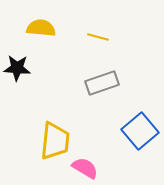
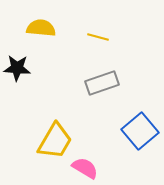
yellow trapezoid: rotated 24 degrees clockwise
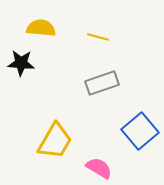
black star: moved 4 px right, 5 px up
pink semicircle: moved 14 px right
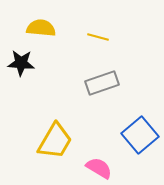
blue square: moved 4 px down
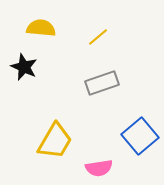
yellow line: rotated 55 degrees counterclockwise
black star: moved 3 px right, 4 px down; rotated 20 degrees clockwise
blue square: moved 1 px down
pink semicircle: rotated 140 degrees clockwise
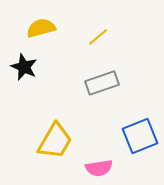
yellow semicircle: rotated 20 degrees counterclockwise
blue square: rotated 18 degrees clockwise
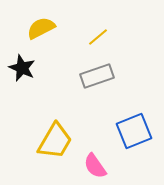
yellow semicircle: rotated 12 degrees counterclockwise
black star: moved 2 px left, 1 px down
gray rectangle: moved 5 px left, 7 px up
blue square: moved 6 px left, 5 px up
pink semicircle: moved 4 px left, 2 px up; rotated 64 degrees clockwise
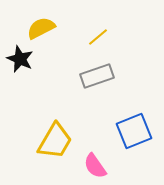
black star: moved 2 px left, 9 px up
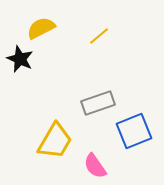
yellow line: moved 1 px right, 1 px up
gray rectangle: moved 1 px right, 27 px down
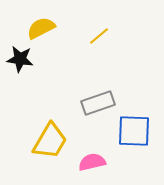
black star: rotated 16 degrees counterclockwise
blue square: rotated 24 degrees clockwise
yellow trapezoid: moved 5 px left
pink semicircle: moved 3 px left, 4 px up; rotated 112 degrees clockwise
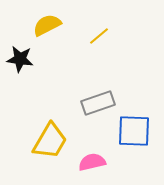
yellow semicircle: moved 6 px right, 3 px up
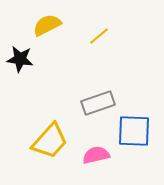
yellow trapezoid: rotated 12 degrees clockwise
pink semicircle: moved 4 px right, 7 px up
